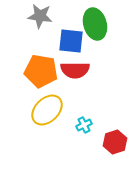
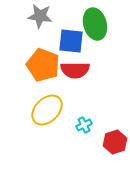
orange pentagon: moved 2 px right, 6 px up; rotated 12 degrees clockwise
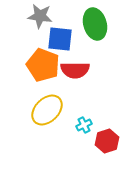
blue square: moved 11 px left, 2 px up
red hexagon: moved 8 px left, 1 px up
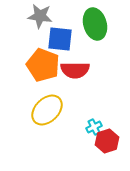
cyan cross: moved 10 px right, 2 px down
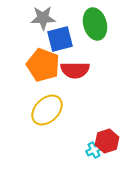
gray star: moved 3 px right, 2 px down; rotated 10 degrees counterclockwise
blue square: rotated 20 degrees counterclockwise
cyan cross: moved 23 px down
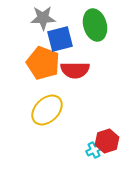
green ellipse: moved 1 px down
orange pentagon: moved 2 px up
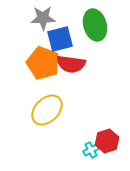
red semicircle: moved 4 px left, 6 px up; rotated 8 degrees clockwise
cyan cross: moved 3 px left
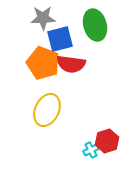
yellow ellipse: rotated 20 degrees counterclockwise
